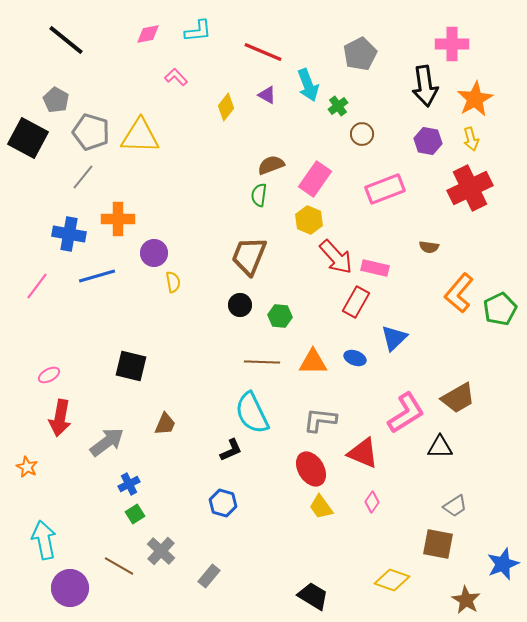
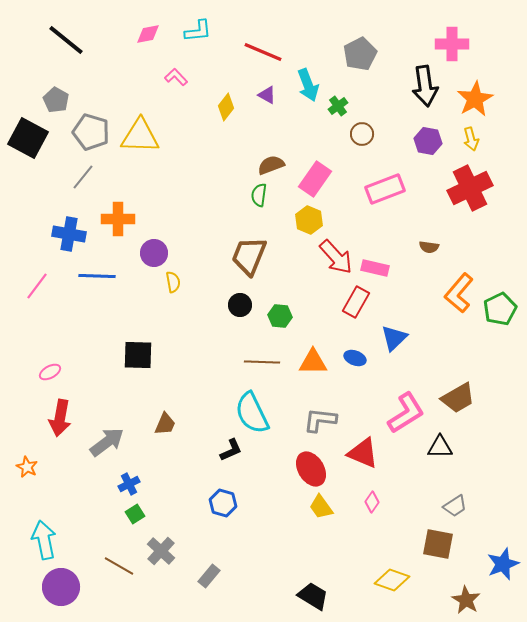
blue line at (97, 276): rotated 18 degrees clockwise
black square at (131, 366): moved 7 px right, 11 px up; rotated 12 degrees counterclockwise
pink ellipse at (49, 375): moved 1 px right, 3 px up
purple circle at (70, 588): moved 9 px left, 1 px up
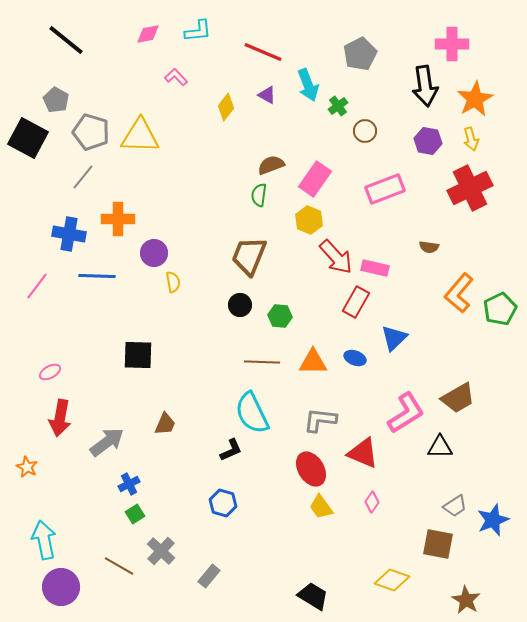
brown circle at (362, 134): moved 3 px right, 3 px up
blue star at (503, 564): moved 10 px left, 44 px up
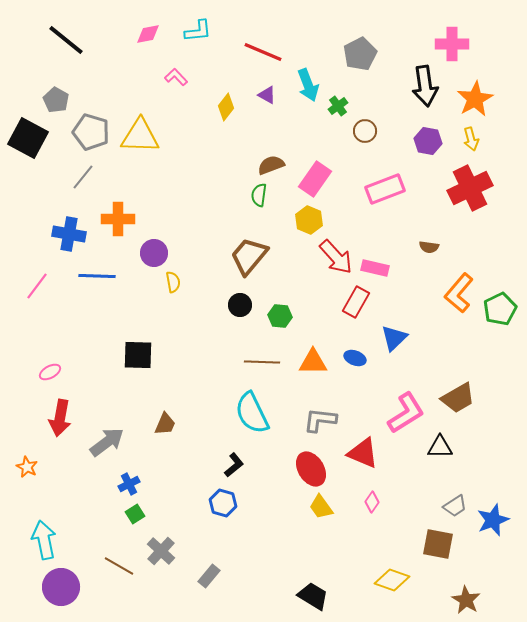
brown trapezoid at (249, 256): rotated 18 degrees clockwise
black L-shape at (231, 450): moved 3 px right, 15 px down; rotated 15 degrees counterclockwise
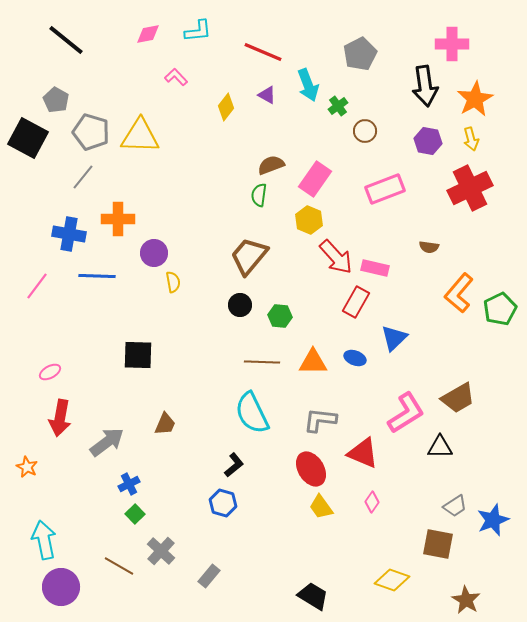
green square at (135, 514): rotated 12 degrees counterclockwise
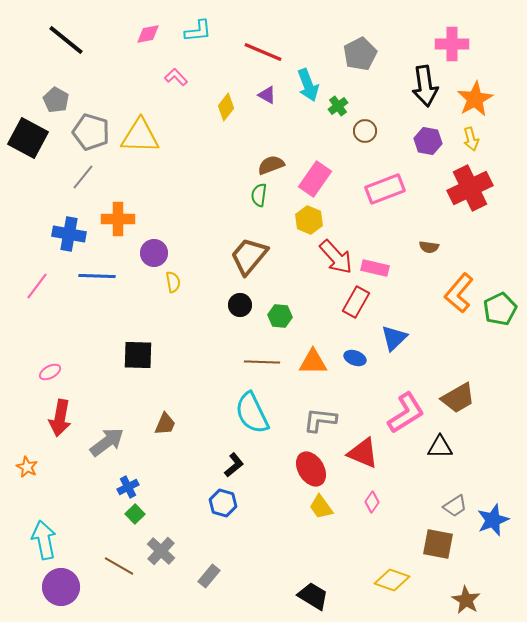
blue cross at (129, 484): moved 1 px left, 3 px down
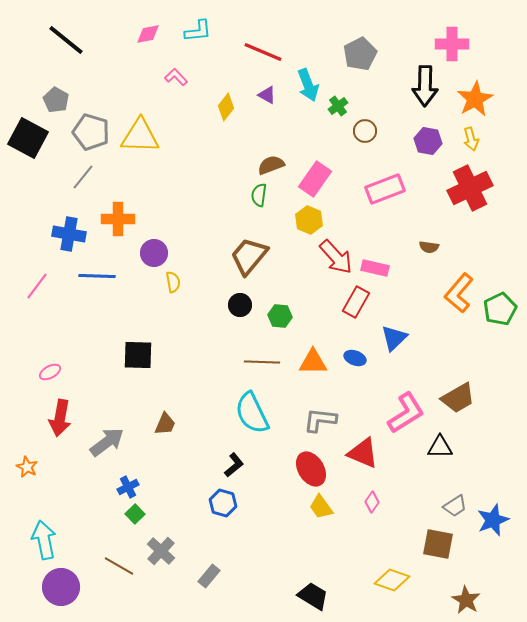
black arrow at (425, 86): rotated 9 degrees clockwise
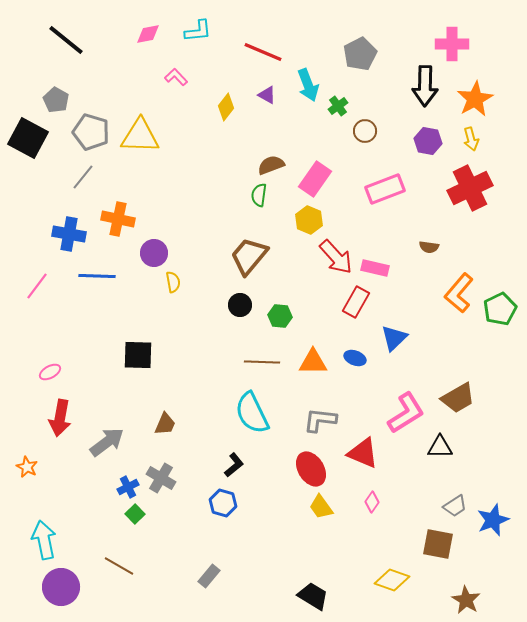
orange cross at (118, 219): rotated 12 degrees clockwise
gray cross at (161, 551): moved 73 px up; rotated 12 degrees counterclockwise
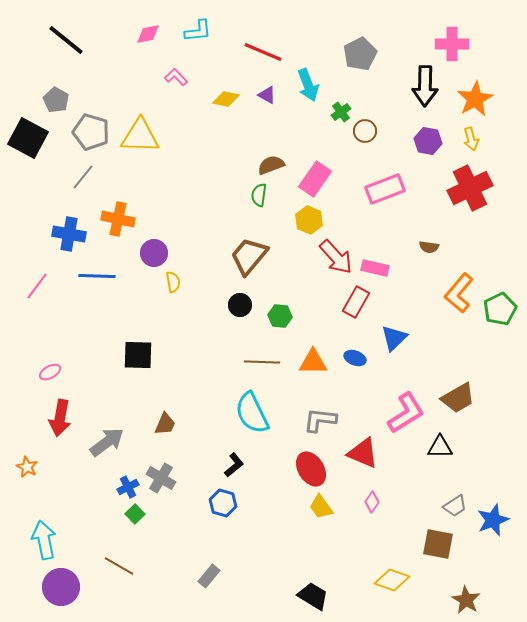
green cross at (338, 106): moved 3 px right, 6 px down
yellow diamond at (226, 107): moved 8 px up; rotated 64 degrees clockwise
